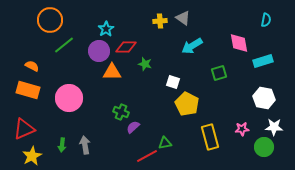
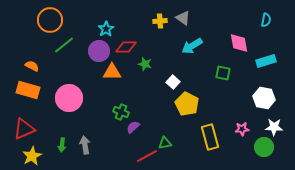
cyan rectangle: moved 3 px right
green square: moved 4 px right; rotated 28 degrees clockwise
white square: rotated 24 degrees clockwise
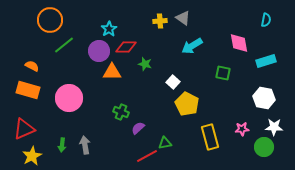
cyan star: moved 3 px right
purple semicircle: moved 5 px right, 1 px down
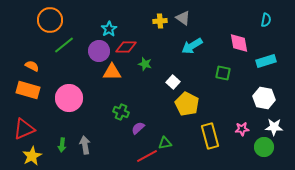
yellow rectangle: moved 1 px up
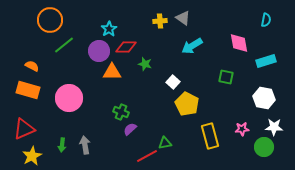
green square: moved 3 px right, 4 px down
purple semicircle: moved 8 px left, 1 px down
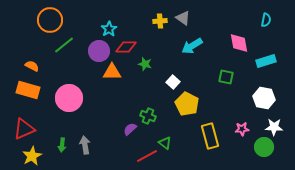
green cross: moved 27 px right, 4 px down
green triangle: rotated 48 degrees clockwise
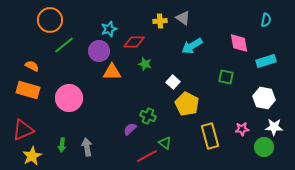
cyan star: rotated 14 degrees clockwise
red diamond: moved 8 px right, 5 px up
red triangle: moved 1 px left, 1 px down
gray arrow: moved 2 px right, 2 px down
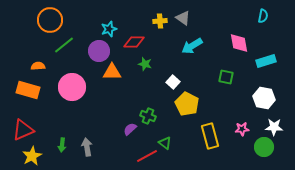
cyan semicircle: moved 3 px left, 4 px up
orange semicircle: moved 6 px right; rotated 32 degrees counterclockwise
pink circle: moved 3 px right, 11 px up
